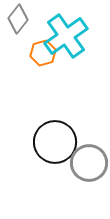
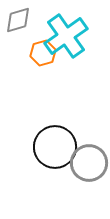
gray diamond: moved 1 px down; rotated 36 degrees clockwise
black circle: moved 5 px down
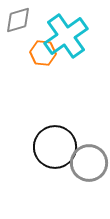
orange hexagon: rotated 20 degrees clockwise
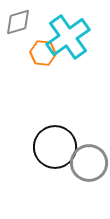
gray diamond: moved 2 px down
cyan cross: moved 2 px right, 1 px down
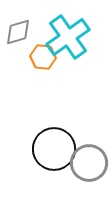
gray diamond: moved 10 px down
orange hexagon: moved 4 px down
black circle: moved 1 px left, 2 px down
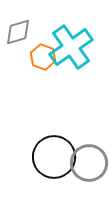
cyan cross: moved 3 px right, 10 px down
orange hexagon: rotated 15 degrees clockwise
black circle: moved 8 px down
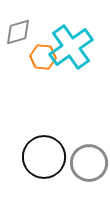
orange hexagon: rotated 15 degrees counterclockwise
black circle: moved 10 px left
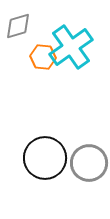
gray diamond: moved 6 px up
black circle: moved 1 px right, 1 px down
